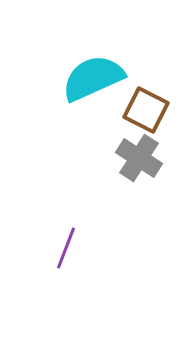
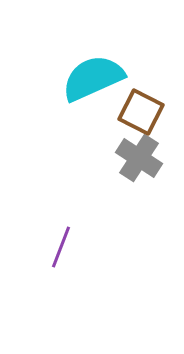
brown square: moved 5 px left, 2 px down
purple line: moved 5 px left, 1 px up
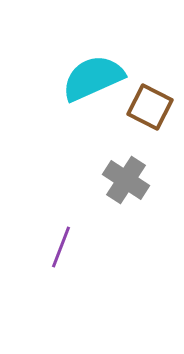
brown square: moved 9 px right, 5 px up
gray cross: moved 13 px left, 22 px down
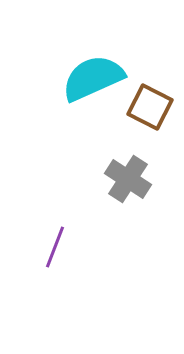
gray cross: moved 2 px right, 1 px up
purple line: moved 6 px left
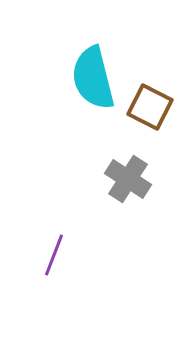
cyan semicircle: rotated 80 degrees counterclockwise
purple line: moved 1 px left, 8 px down
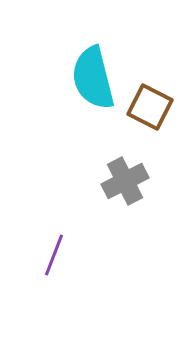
gray cross: moved 3 px left, 2 px down; rotated 30 degrees clockwise
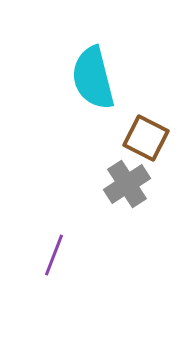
brown square: moved 4 px left, 31 px down
gray cross: moved 2 px right, 3 px down; rotated 6 degrees counterclockwise
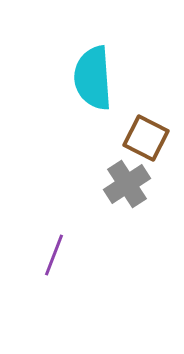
cyan semicircle: rotated 10 degrees clockwise
